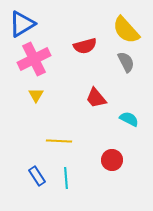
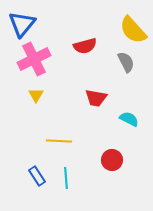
blue triangle: rotated 20 degrees counterclockwise
yellow semicircle: moved 7 px right
red trapezoid: rotated 40 degrees counterclockwise
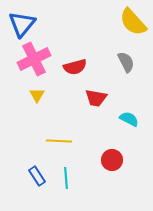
yellow semicircle: moved 8 px up
red semicircle: moved 10 px left, 21 px down
yellow triangle: moved 1 px right
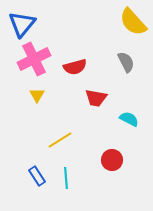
yellow line: moved 1 px right, 1 px up; rotated 35 degrees counterclockwise
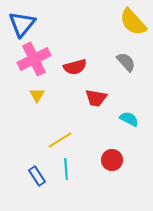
gray semicircle: rotated 15 degrees counterclockwise
cyan line: moved 9 px up
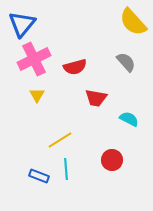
blue rectangle: moved 2 px right; rotated 36 degrees counterclockwise
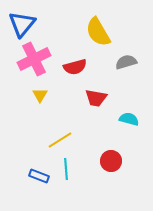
yellow semicircle: moved 35 px left, 10 px down; rotated 12 degrees clockwise
gray semicircle: rotated 65 degrees counterclockwise
yellow triangle: moved 3 px right
cyan semicircle: rotated 12 degrees counterclockwise
red circle: moved 1 px left, 1 px down
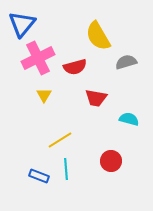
yellow semicircle: moved 4 px down
pink cross: moved 4 px right, 1 px up
yellow triangle: moved 4 px right
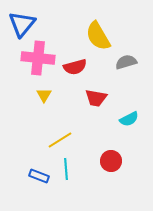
pink cross: rotated 32 degrees clockwise
cyan semicircle: rotated 138 degrees clockwise
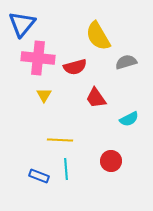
red trapezoid: rotated 45 degrees clockwise
yellow line: rotated 35 degrees clockwise
